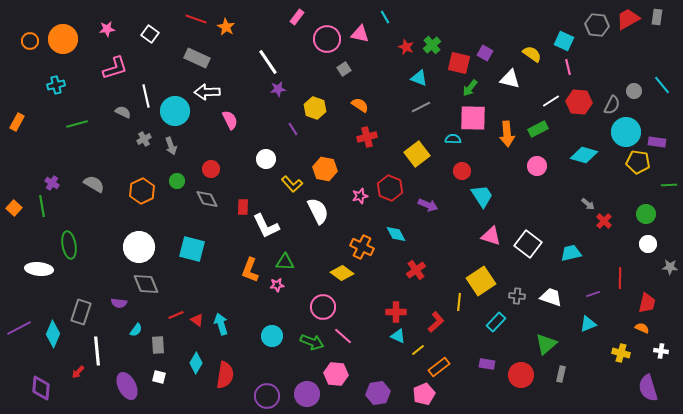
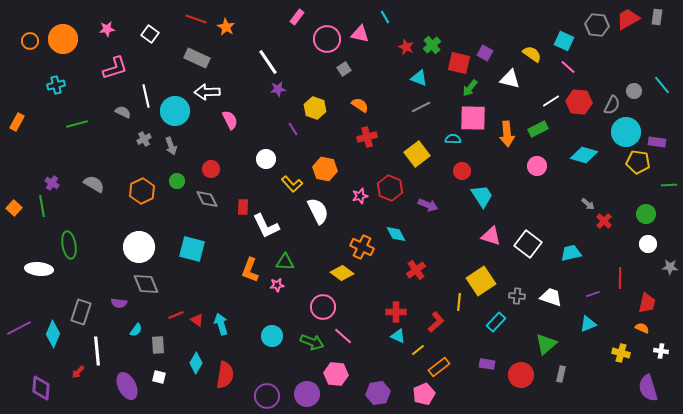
pink line at (568, 67): rotated 35 degrees counterclockwise
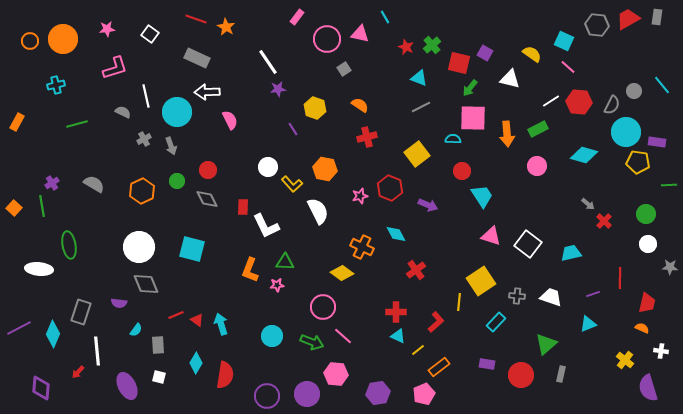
cyan circle at (175, 111): moved 2 px right, 1 px down
white circle at (266, 159): moved 2 px right, 8 px down
red circle at (211, 169): moved 3 px left, 1 px down
purple cross at (52, 183): rotated 24 degrees clockwise
yellow cross at (621, 353): moved 4 px right, 7 px down; rotated 24 degrees clockwise
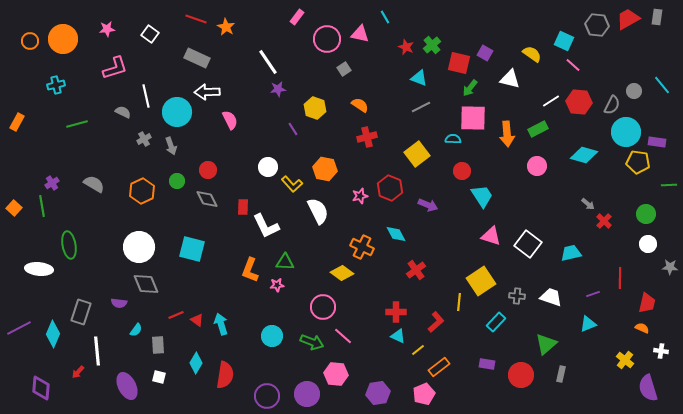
pink line at (568, 67): moved 5 px right, 2 px up
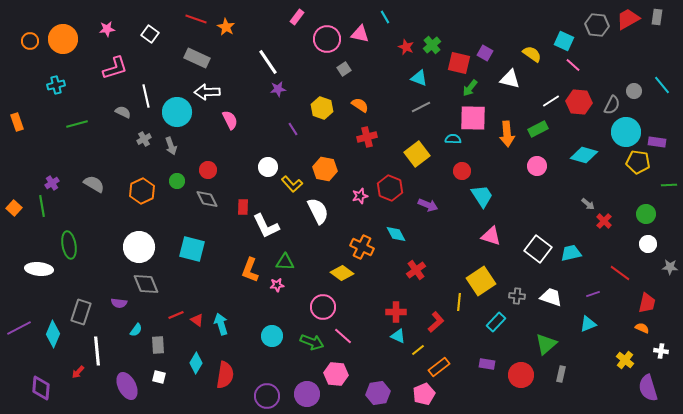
yellow hexagon at (315, 108): moved 7 px right
orange rectangle at (17, 122): rotated 48 degrees counterclockwise
white square at (528, 244): moved 10 px right, 5 px down
red line at (620, 278): moved 5 px up; rotated 55 degrees counterclockwise
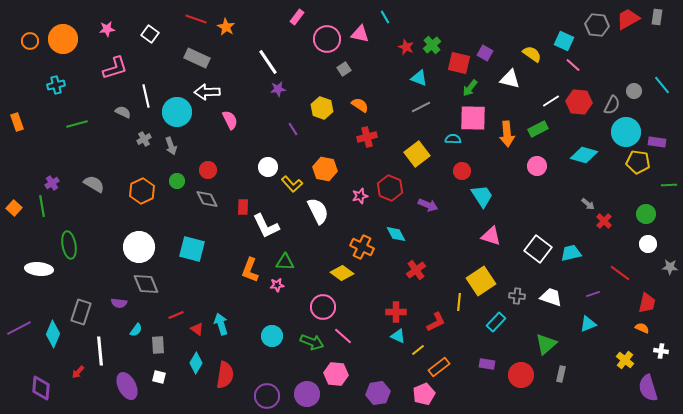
red triangle at (197, 320): moved 9 px down
red L-shape at (436, 322): rotated 15 degrees clockwise
white line at (97, 351): moved 3 px right
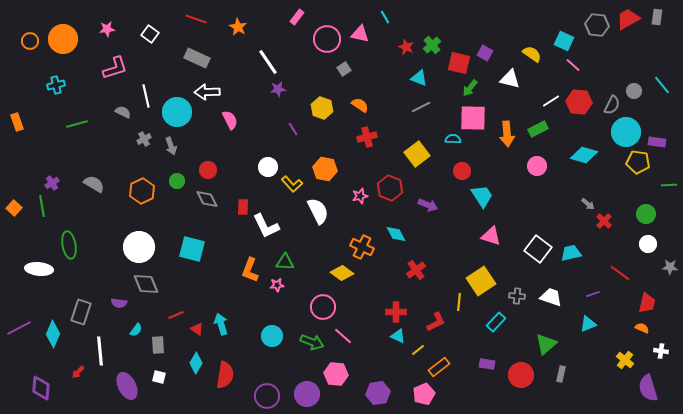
orange star at (226, 27): moved 12 px right
